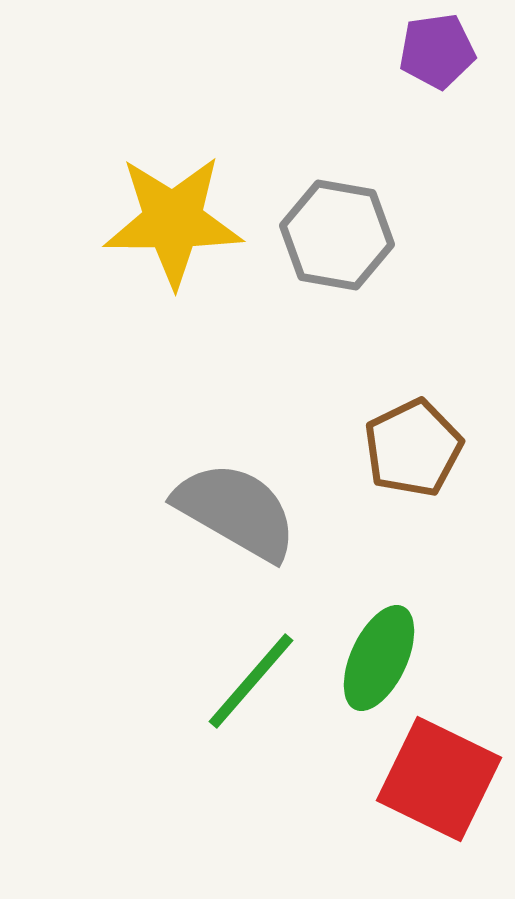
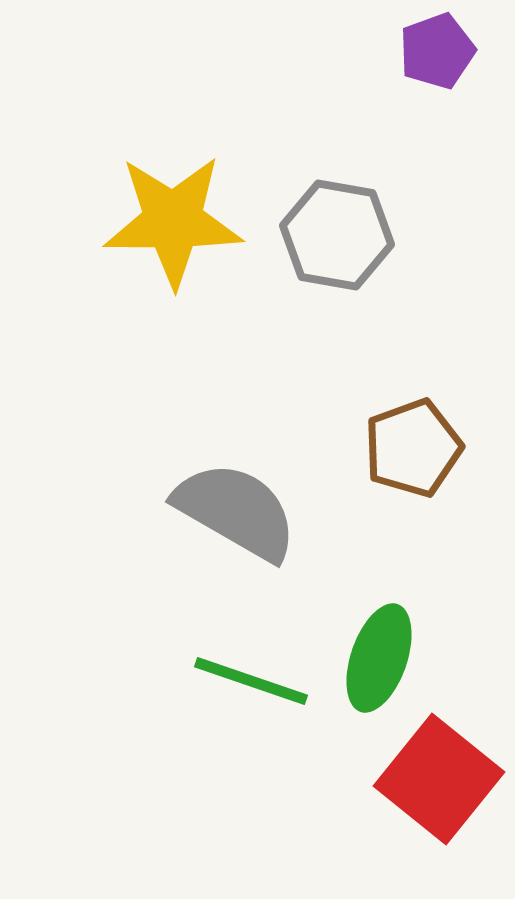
purple pentagon: rotated 12 degrees counterclockwise
brown pentagon: rotated 6 degrees clockwise
green ellipse: rotated 6 degrees counterclockwise
green line: rotated 68 degrees clockwise
red square: rotated 13 degrees clockwise
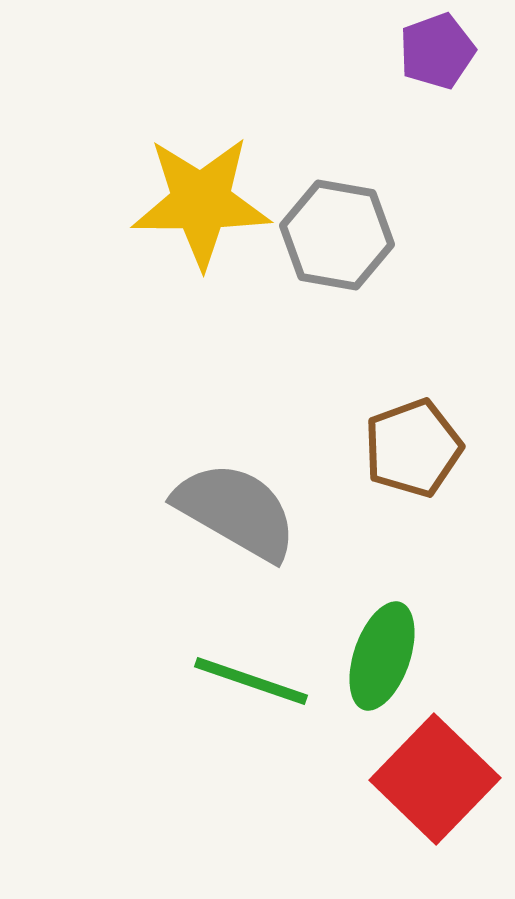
yellow star: moved 28 px right, 19 px up
green ellipse: moved 3 px right, 2 px up
red square: moved 4 px left; rotated 5 degrees clockwise
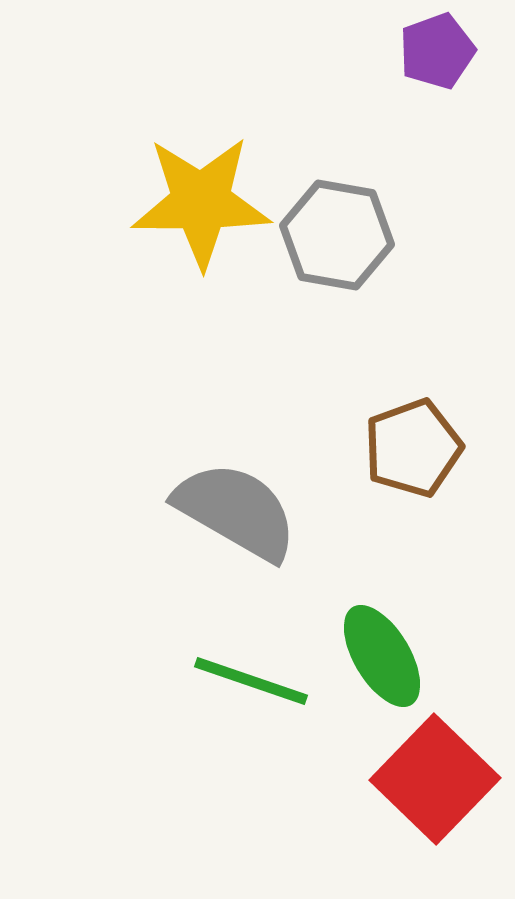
green ellipse: rotated 50 degrees counterclockwise
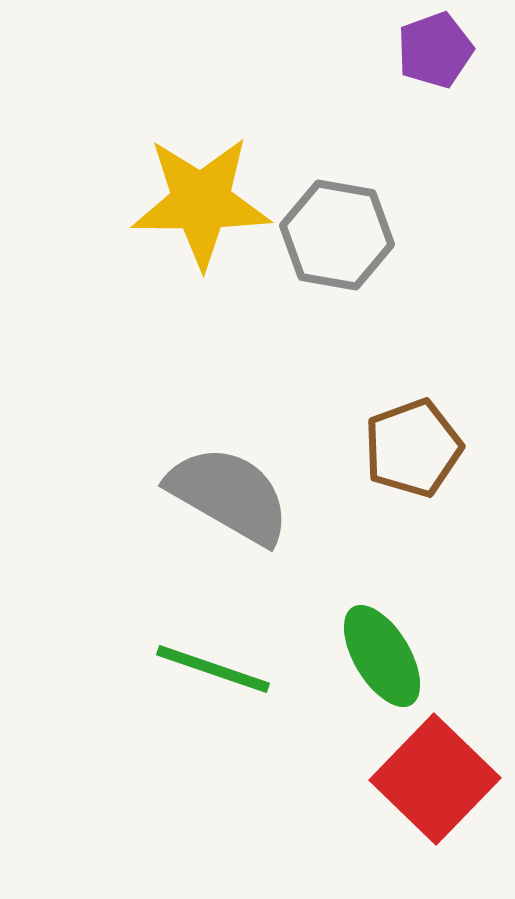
purple pentagon: moved 2 px left, 1 px up
gray semicircle: moved 7 px left, 16 px up
green line: moved 38 px left, 12 px up
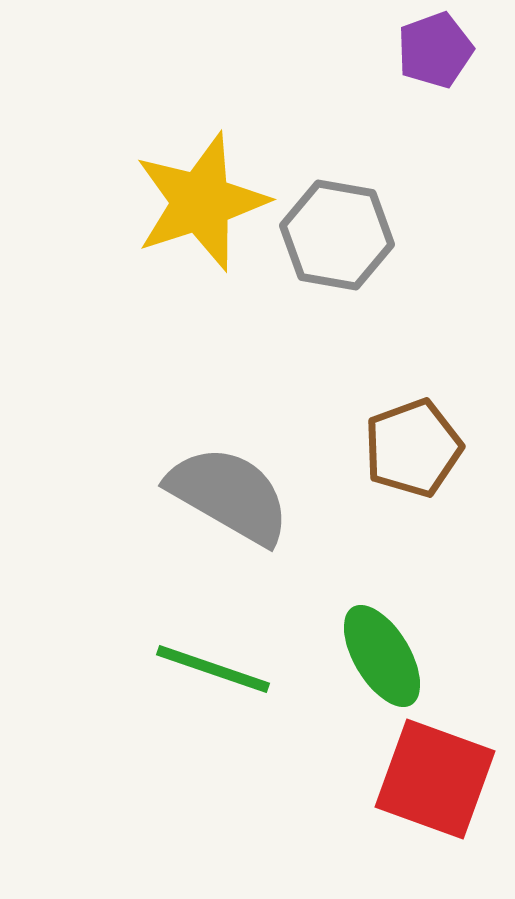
yellow star: rotated 18 degrees counterclockwise
red square: rotated 24 degrees counterclockwise
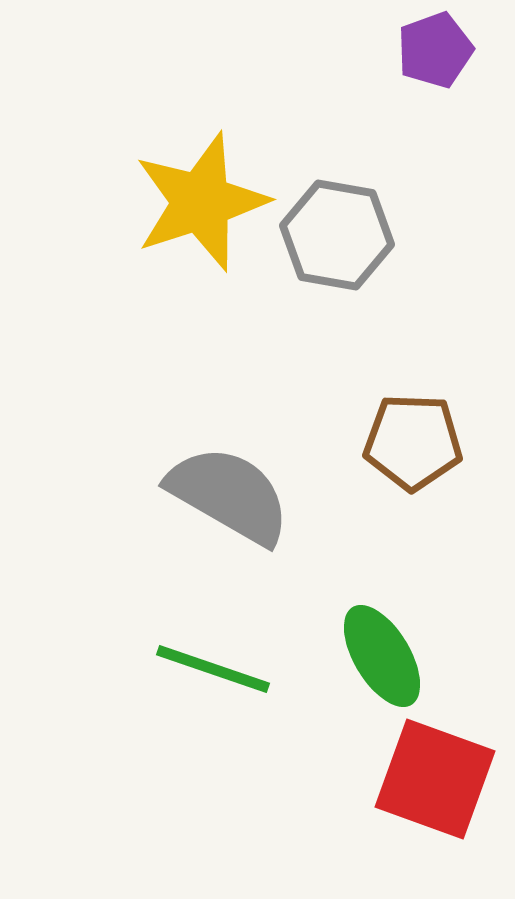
brown pentagon: moved 6 px up; rotated 22 degrees clockwise
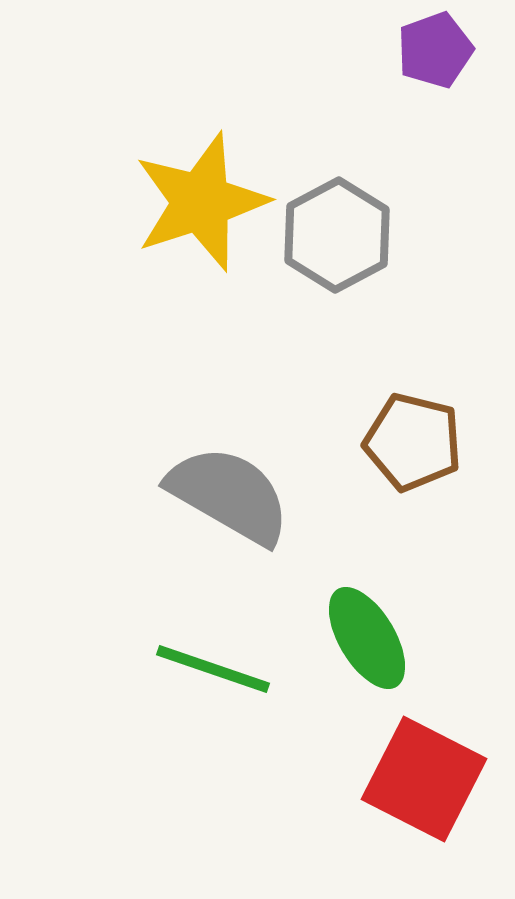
gray hexagon: rotated 22 degrees clockwise
brown pentagon: rotated 12 degrees clockwise
green ellipse: moved 15 px left, 18 px up
red square: moved 11 px left; rotated 7 degrees clockwise
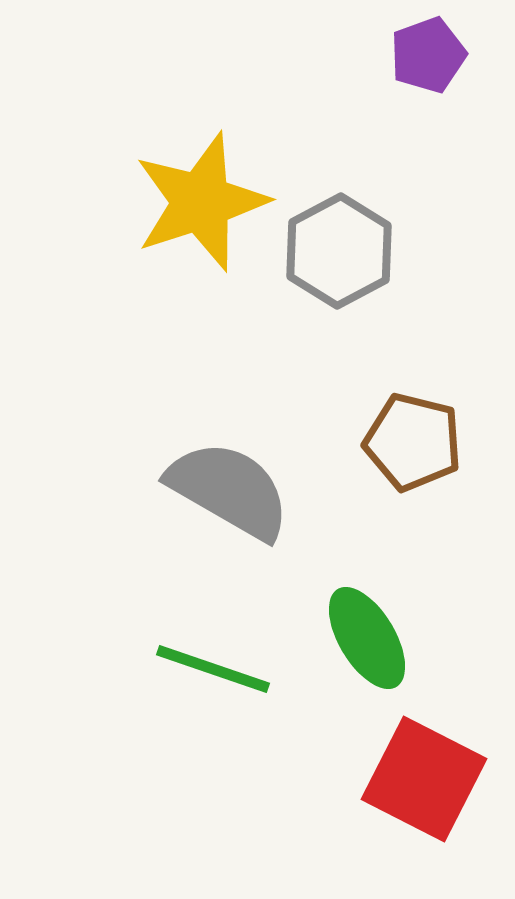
purple pentagon: moved 7 px left, 5 px down
gray hexagon: moved 2 px right, 16 px down
gray semicircle: moved 5 px up
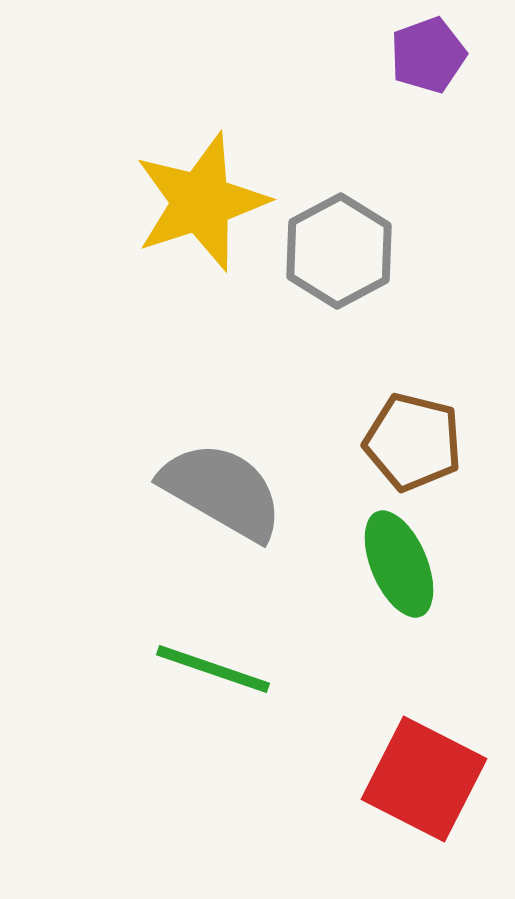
gray semicircle: moved 7 px left, 1 px down
green ellipse: moved 32 px right, 74 px up; rotated 8 degrees clockwise
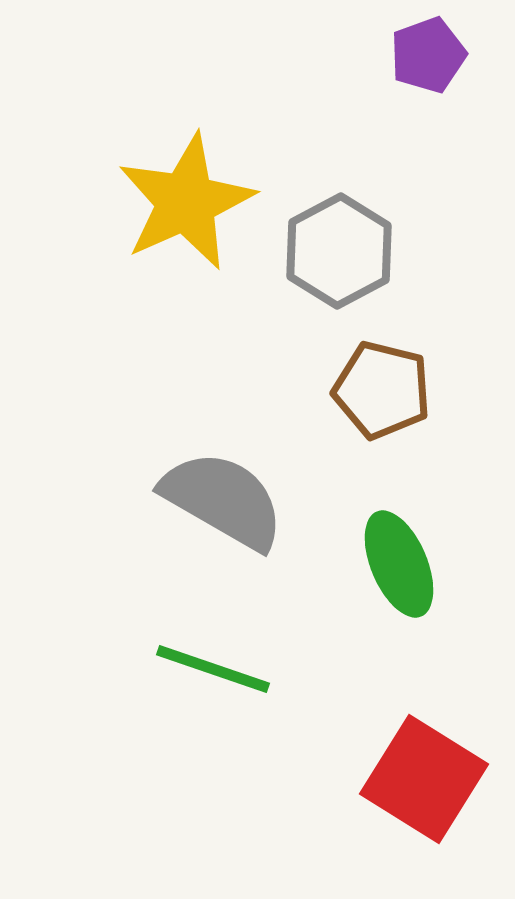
yellow star: moved 15 px left; rotated 6 degrees counterclockwise
brown pentagon: moved 31 px left, 52 px up
gray semicircle: moved 1 px right, 9 px down
red square: rotated 5 degrees clockwise
